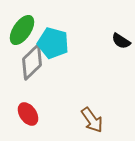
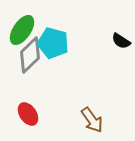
gray diamond: moved 2 px left, 7 px up
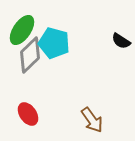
cyan pentagon: moved 1 px right
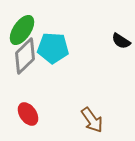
cyan pentagon: moved 1 px left, 5 px down; rotated 12 degrees counterclockwise
gray diamond: moved 5 px left, 1 px down
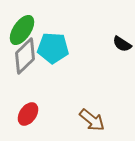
black semicircle: moved 1 px right, 3 px down
red ellipse: rotated 70 degrees clockwise
brown arrow: rotated 16 degrees counterclockwise
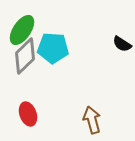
red ellipse: rotated 55 degrees counterclockwise
brown arrow: rotated 144 degrees counterclockwise
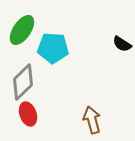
gray diamond: moved 2 px left, 26 px down
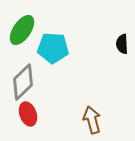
black semicircle: rotated 54 degrees clockwise
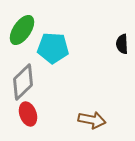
brown arrow: rotated 116 degrees clockwise
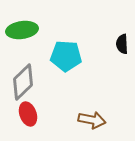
green ellipse: rotated 48 degrees clockwise
cyan pentagon: moved 13 px right, 8 px down
